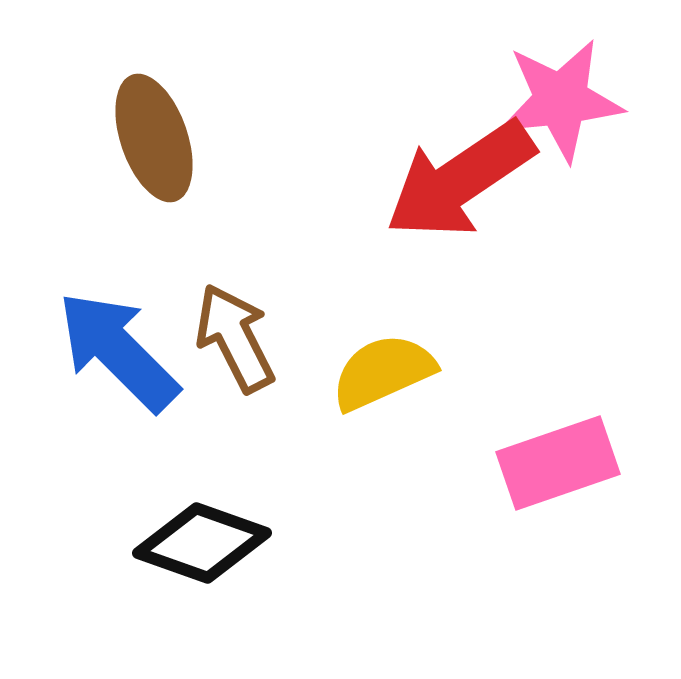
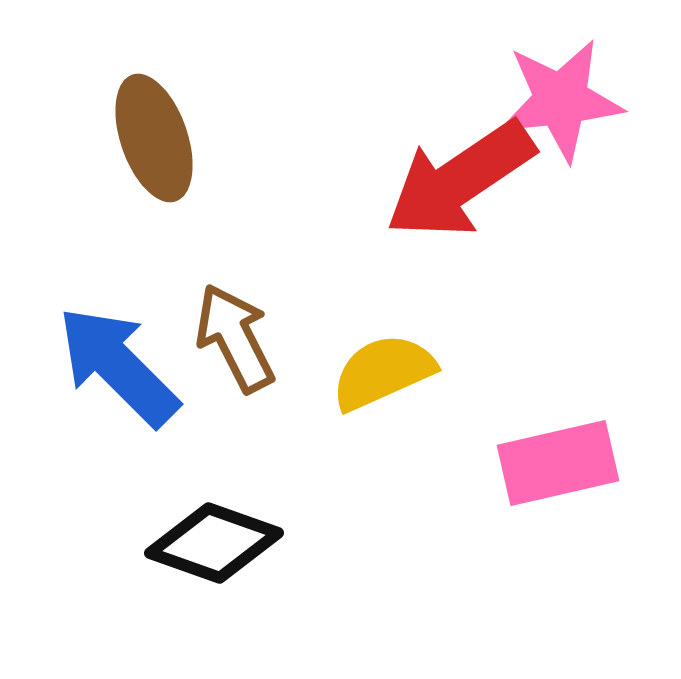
blue arrow: moved 15 px down
pink rectangle: rotated 6 degrees clockwise
black diamond: moved 12 px right
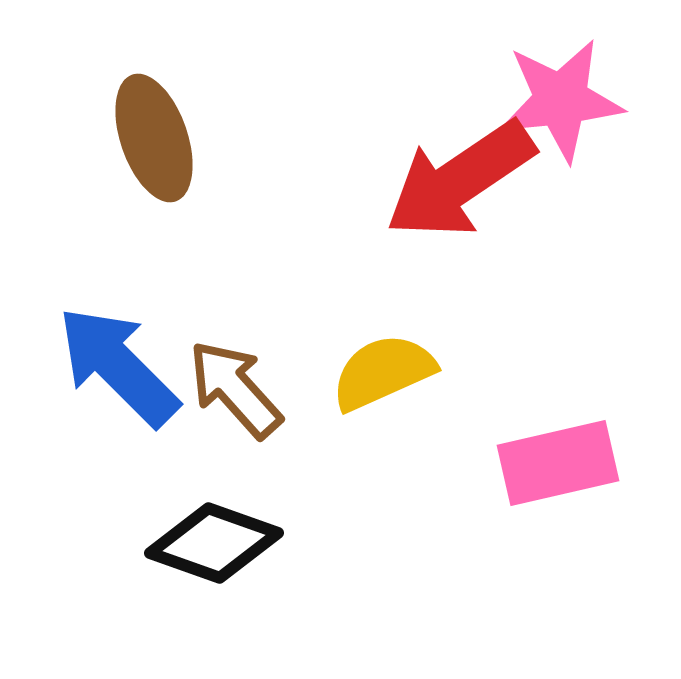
brown arrow: moved 51 px down; rotated 15 degrees counterclockwise
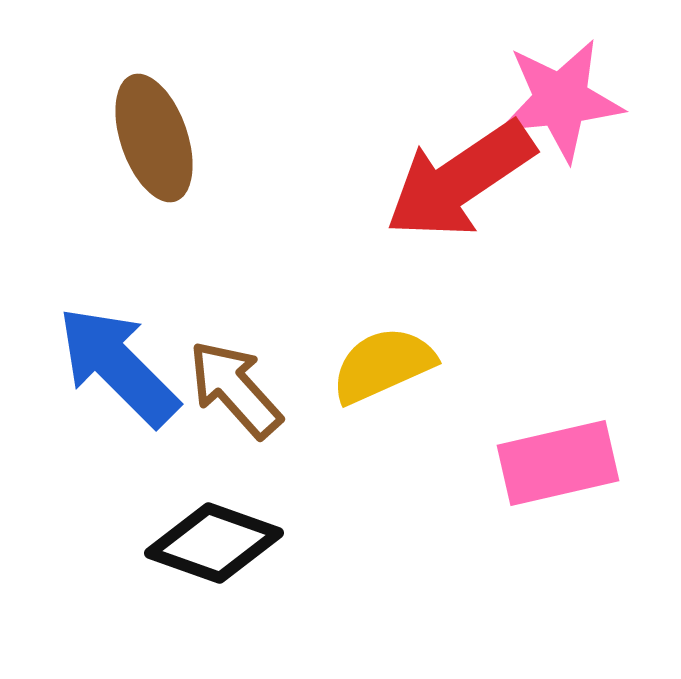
yellow semicircle: moved 7 px up
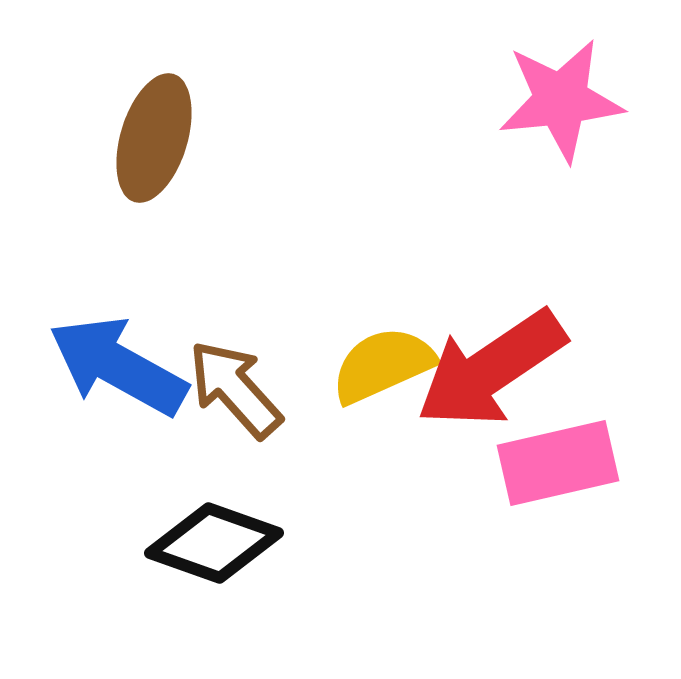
brown ellipse: rotated 36 degrees clockwise
red arrow: moved 31 px right, 189 px down
blue arrow: rotated 16 degrees counterclockwise
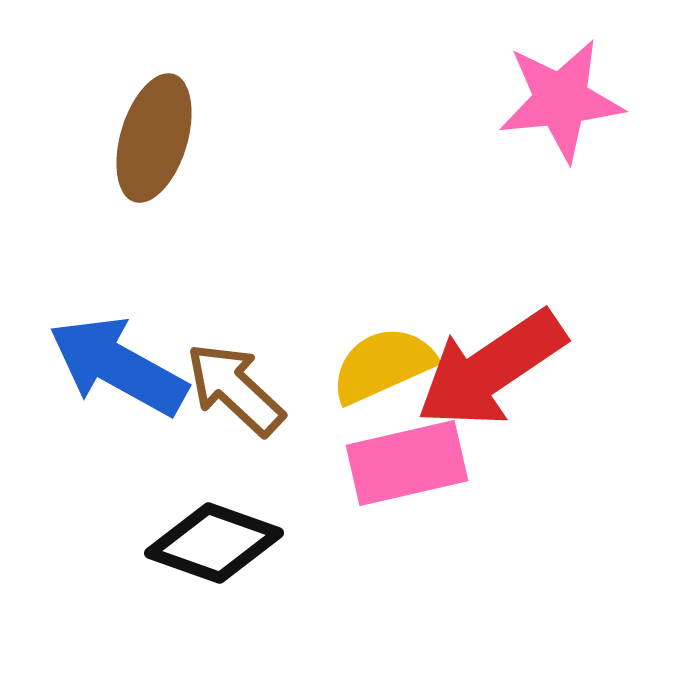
brown arrow: rotated 5 degrees counterclockwise
pink rectangle: moved 151 px left
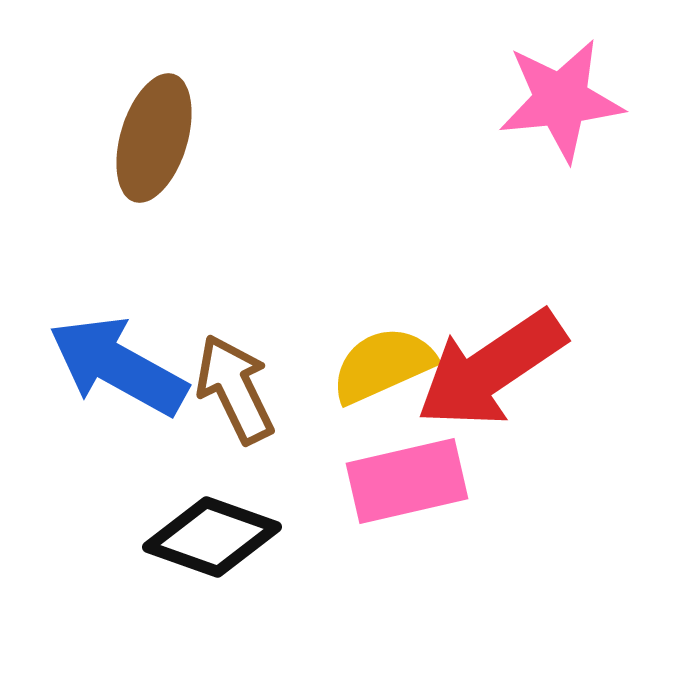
brown arrow: rotated 21 degrees clockwise
pink rectangle: moved 18 px down
black diamond: moved 2 px left, 6 px up
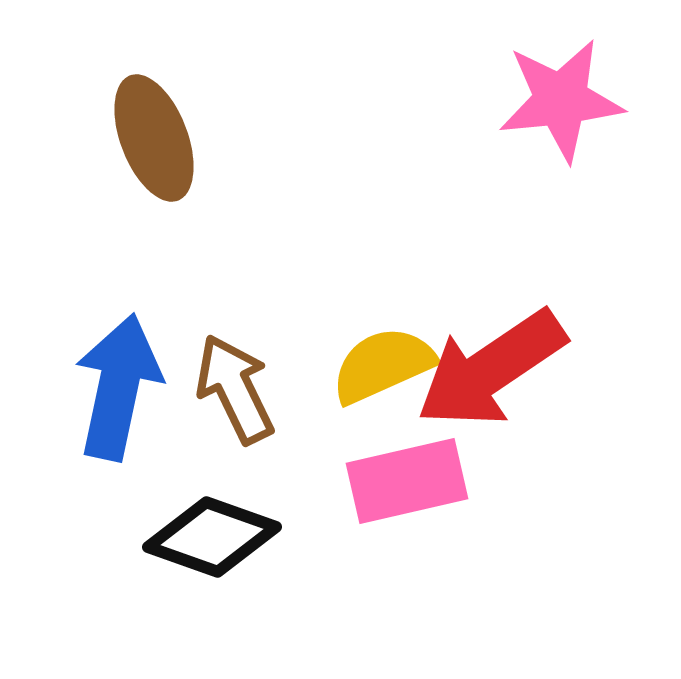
brown ellipse: rotated 38 degrees counterclockwise
blue arrow: moved 21 px down; rotated 73 degrees clockwise
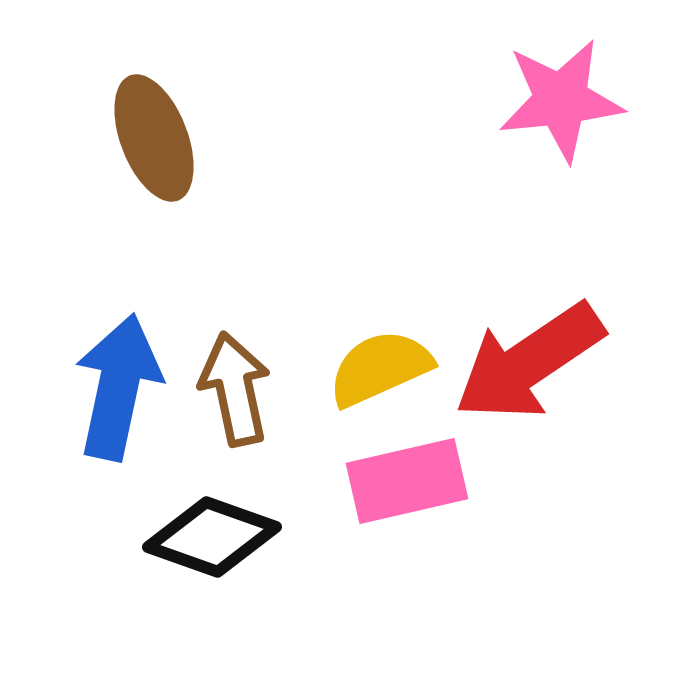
yellow semicircle: moved 3 px left, 3 px down
red arrow: moved 38 px right, 7 px up
brown arrow: rotated 14 degrees clockwise
